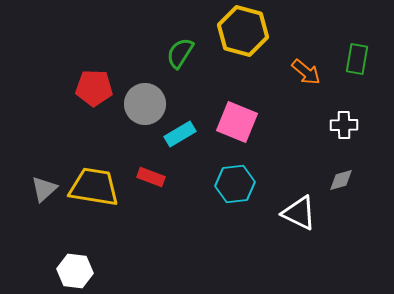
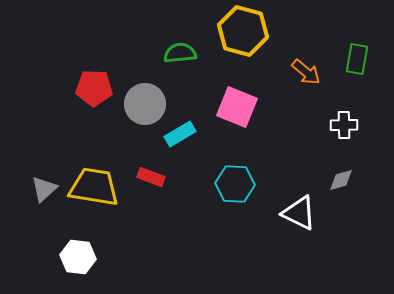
green semicircle: rotated 52 degrees clockwise
pink square: moved 15 px up
cyan hexagon: rotated 9 degrees clockwise
white hexagon: moved 3 px right, 14 px up
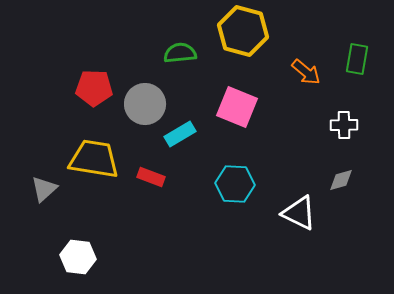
yellow trapezoid: moved 28 px up
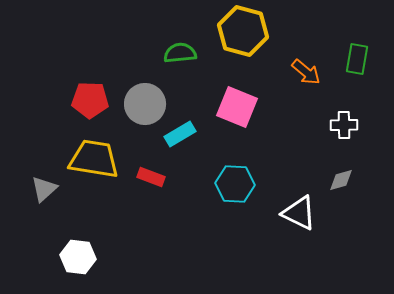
red pentagon: moved 4 px left, 12 px down
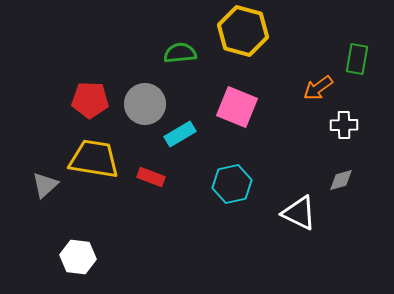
orange arrow: moved 12 px right, 16 px down; rotated 104 degrees clockwise
cyan hexagon: moved 3 px left; rotated 15 degrees counterclockwise
gray triangle: moved 1 px right, 4 px up
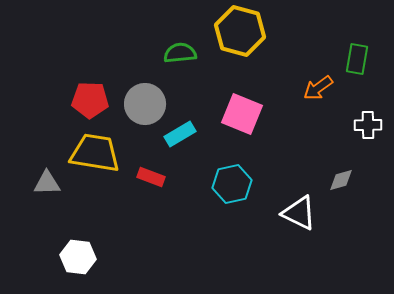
yellow hexagon: moved 3 px left
pink square: moved 5 px right, 7 px down
white cross: moved 24 px right
yellow trapezoid: moved 1 px right, 6 px up
gray triangle: moved 2 px right, 2 px up; rotated 40 degrees clockwise
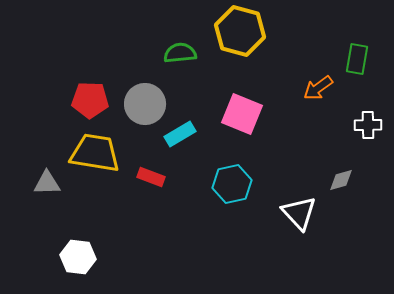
white triangle: rotated 21 degrees clockwise
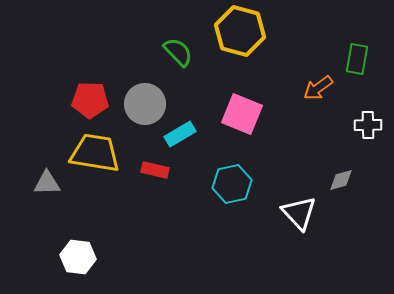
green semicircle: moved 2 px left, 1 px up; rotated 52 degrees clockwise
red rectangle: moved 4 px right, 7 px up; rotated 8 degrees counterclockwise
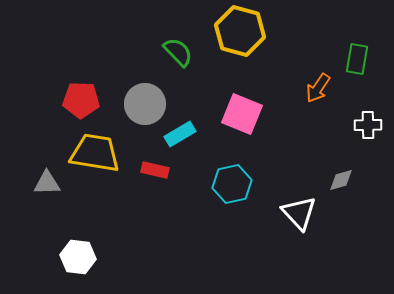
orange arrow: rotated 20 degrees counterclockwise
red pentagon: moved 9 px left
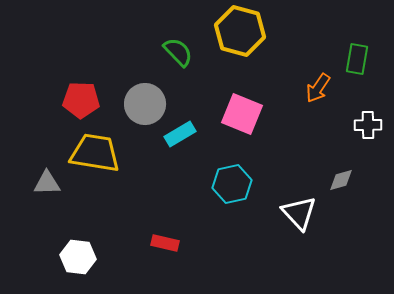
red rectangle: moved 10 px right, 73 px down
